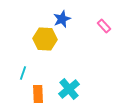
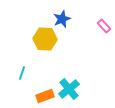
cyan line: moved 1 px left
orange rectangle: moved 7 px right, 2 px down; rotated 72 degrees clockwise
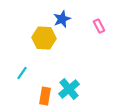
pink rectangle: moved 5 px left; rotated 16 degrees clockwise
yellow hexagon: moved 1 px left, 1 px up
cyan line: rotated 16 degrees clockwise
orange rectangle: rotated 60 degrees counterclockwise
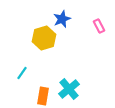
yellow hexagon: rotated 20 degrees counterclockwise
orange rectangle: moved 2 px left
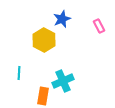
yellow hexagon: moved 2 px down; rotated 15 degrees counterclockwise
cyan line: moved 3 px left; rotated 32 degrees counterclockwise
cyan cross: moved 6 px left, 8 px up; rotated 15 degrees clockwise
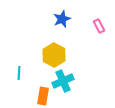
yellow hexagon: moved 10 px right, 15 px down
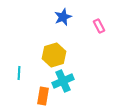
blue star: moved 1 px right, 2 px up
yellow hexagon: rotated 15 degrees clockwise
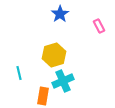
blue star: moved 3 px left, 3 px up; rotated 12 degrees counterclockwise
cyan line: rotated 16 degrees counterclockwise
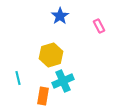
blue star: moved 2 px down
yellow hexagon: moved 3 px left
cyan line: moved 1 px left, 5 px down
